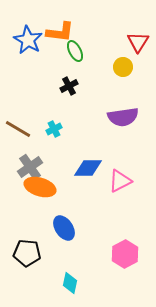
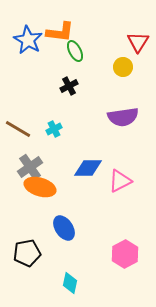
black pentagon: rotated 16 degrees counterclockwise
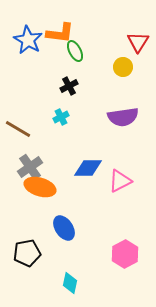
orange L-shape: moved 1 px down
cyan cross: moved 7 px right, 12 px up
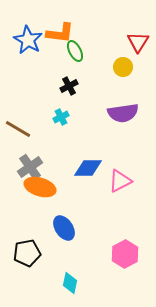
purple semicircle: moved 4 px up
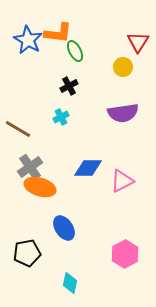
orange L-shape: moved 2 px left
pink triangle: moved 2 px right
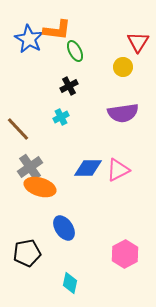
orange L-shape: moved 1 px left, 3 px up
blue star: moved 1 px right, 1 px up
brown line: rotated 16 degrees clockwise
pink triangle: moved 4 px left, 11 px up
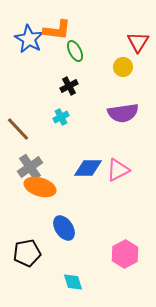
cyan diamond: moved 3 px right, 1 px up; rotated 30 degrees counterclockwise
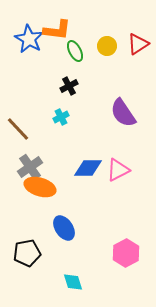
red triangle: moved 2 px down; rotated 25 degrees clockwise
yellow circle: moved 16 px left, 21 px up
purple semicircle: rotated 64 degrees clockwise
pink hexagon: moved 1 px right, 1 px up
